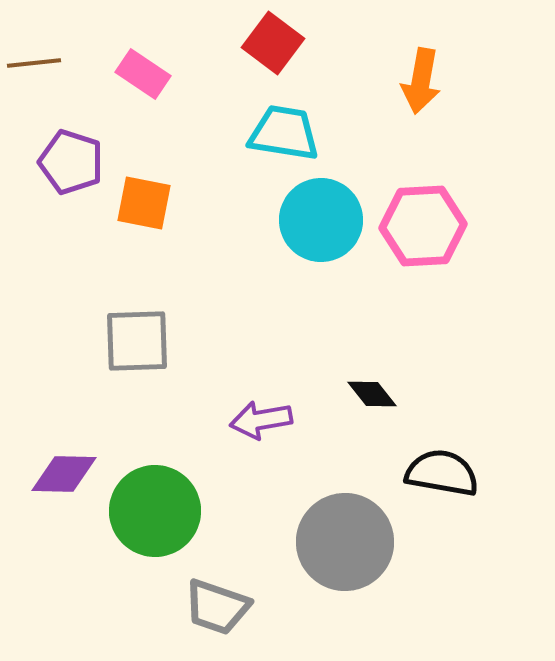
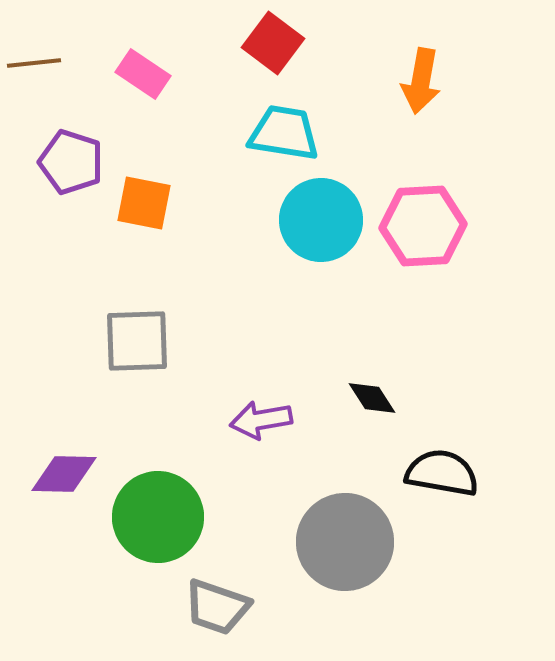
black diamond: moved 4 px down; rotated 6 degrees clockwise
green circle: moved 3 px right, 6 px down
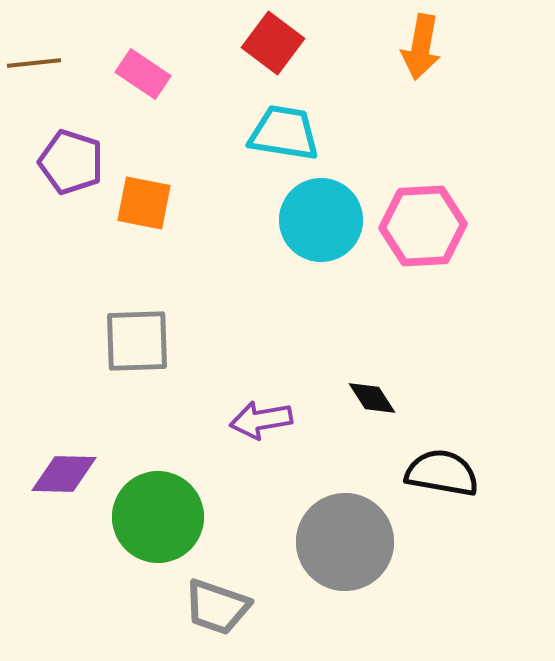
orange arrow: moved 34 px up
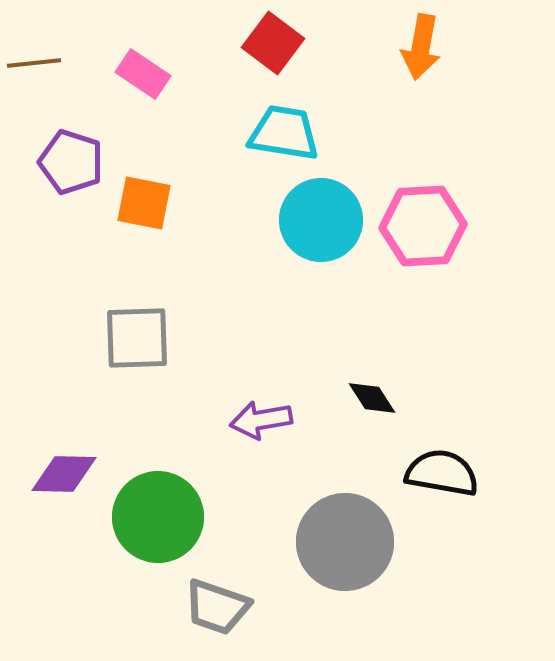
gray square: moved 3 px up
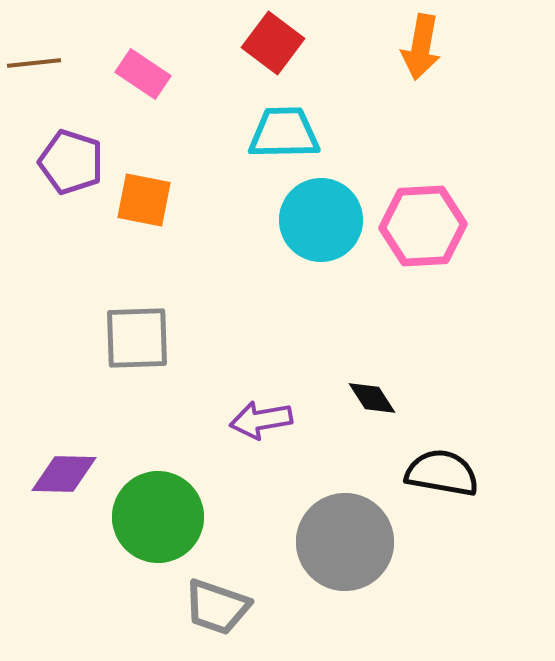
cyan trapezoid: rotated 10 degrees counterclockwise
orange square: moved 3 px up
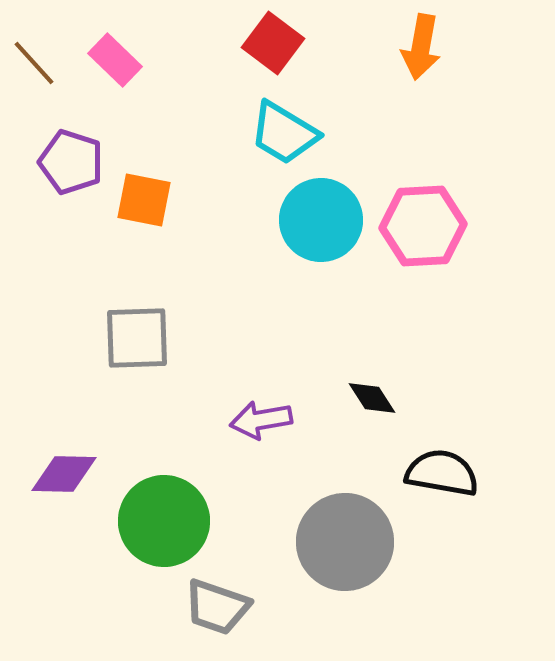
brown line: rotated 54 degrees clockwise
pink rectangle: moved 28 px left, 14 px up; rotated 10 degrees clockwise
cyan trapezoid: rotated 148 degrees counterclockwise
green circle: moved 6 px right, 4 px down
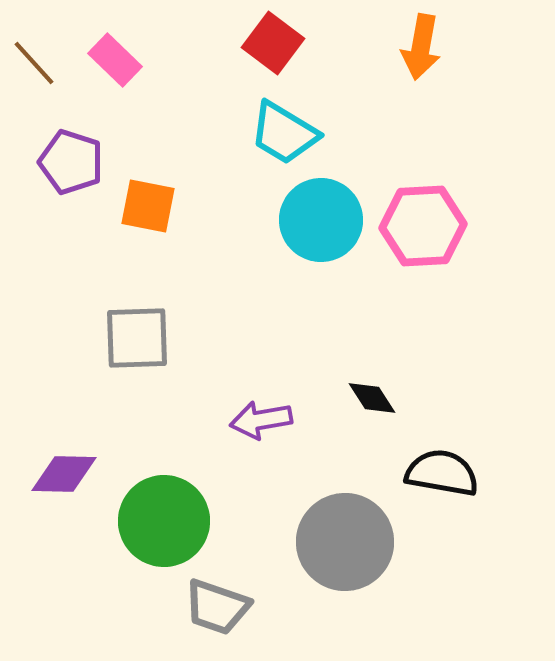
orange square: moved 4 px right, 6 px down
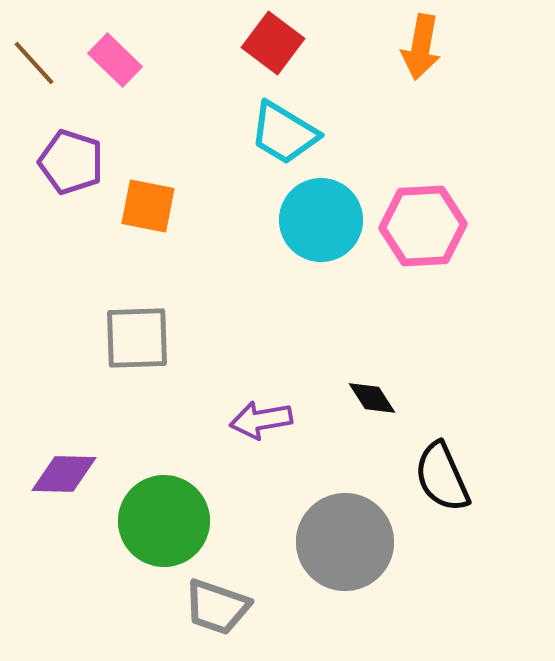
black semicircle: moved 4 px down; rotated 124 degrees counterclockwise
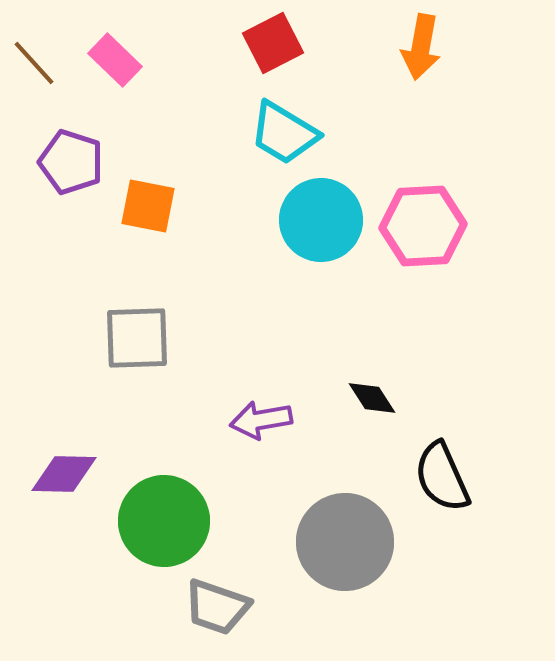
red square: rotated 26 degrees clockwise
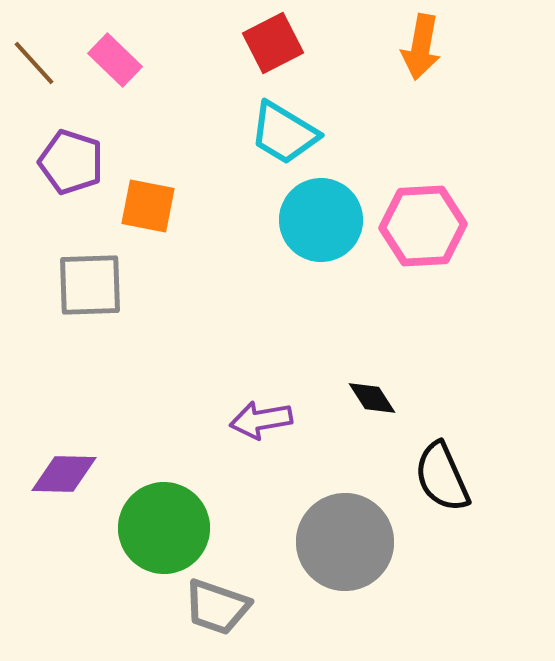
gray square: moved 47 px left, 53 px up
green circle: moved 7 px down
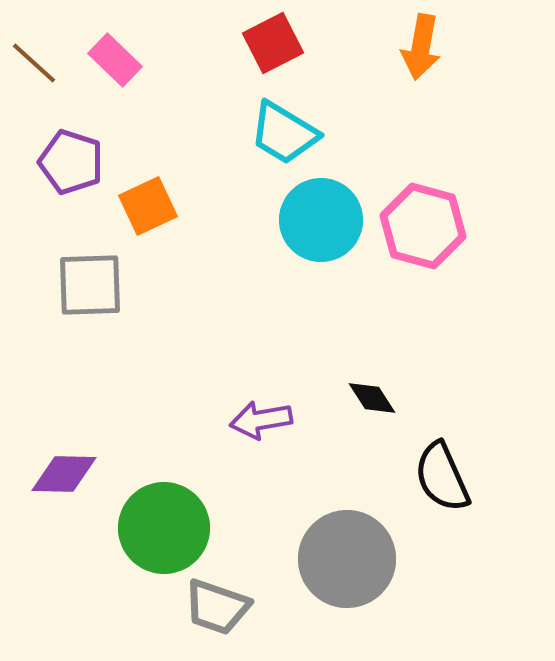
brown line: rotated 6 degrees counterclockwise
orange square: rotated 36 degrees counterclockwise
pink hexagon: rotated 18 degrees clockwise
gray circle: moved 2 px right, 17 px down
